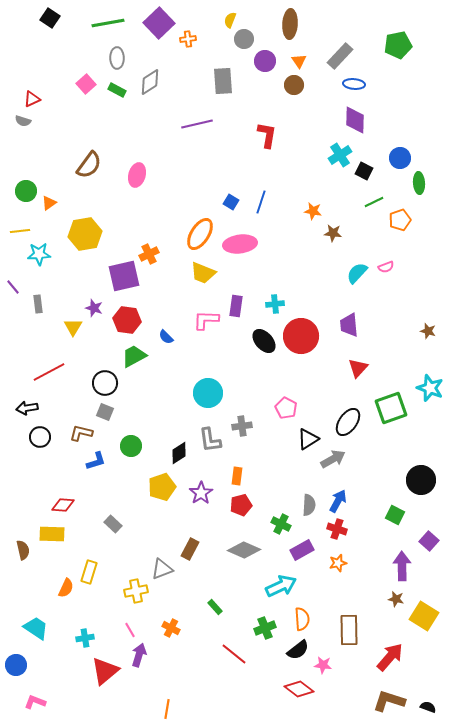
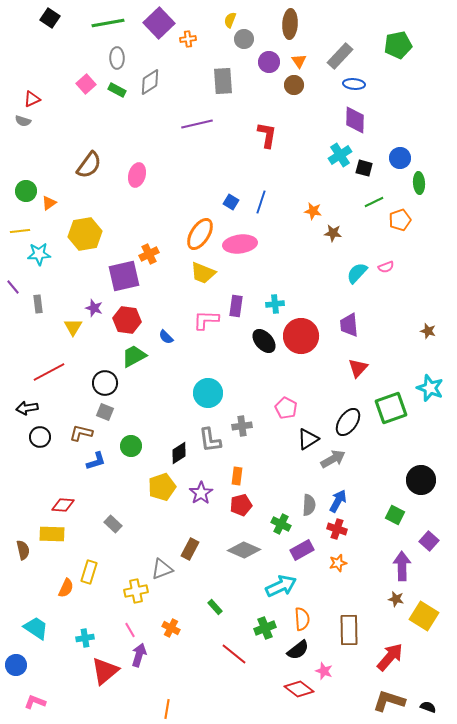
purple circle at (265, 61): moved 4 px right, 1 px down
black square at (364, 171): moved 3 px up; rotated 12 degrees counterclockwise
pink star at (323, 665): moved 1 px right, 6 px down; rotated 12 degrees clockwise
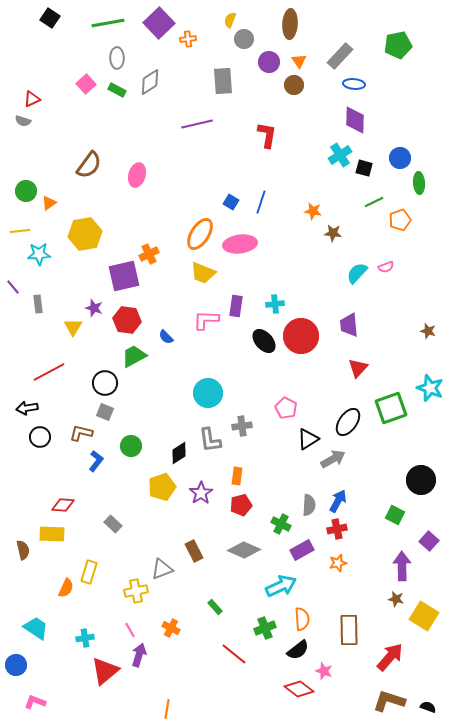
blue L-shape at (96, 461): rotated 35 degrees counterclockwise
red cross at (337, 529): rotated 30 degrees counterclockwise
brown rectangle at (190, 549): moved 4 px right, 2 px down; rotated 55 degrees counterclockwise
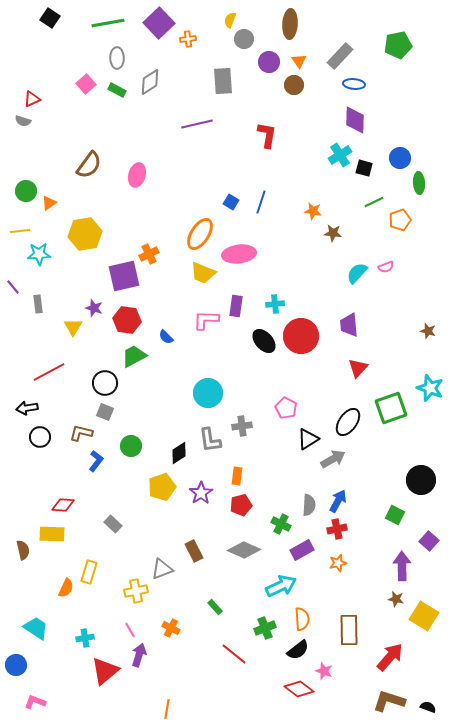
pink ellipse at (240, 244): moved 1 px left, 10 px down
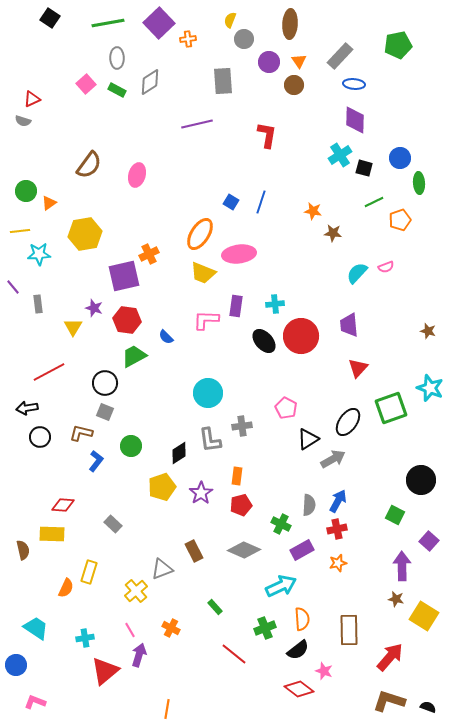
yellow cross at (136, 591): rotated 30 degrees counterclockwise
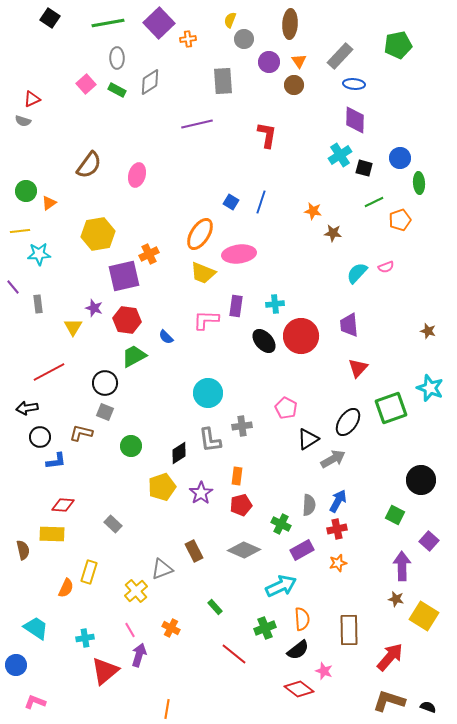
yellow hexagon at (85, 234): moved 13 px right
blue L-shape at (96, 461): moved 40 px left; rotated 45 degrees clockwise
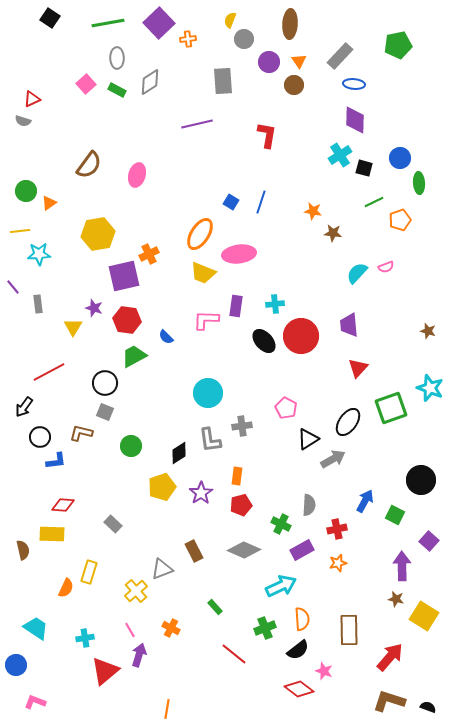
black arrow at (27, 408): moved 3 px left, 1 px up; rotated 45 degrees counterclockwise
blue arrow at (338, 501): moved 27 px right
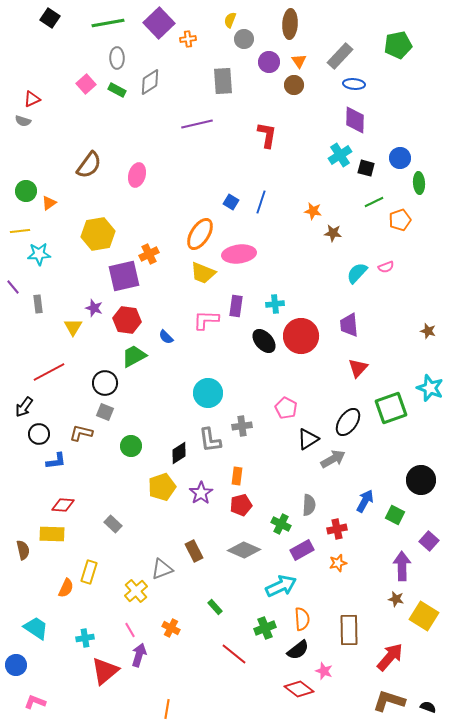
black square at (364, 168): moved 2 px right
black circle at (40, 437): moved 1 px left, 3 px up
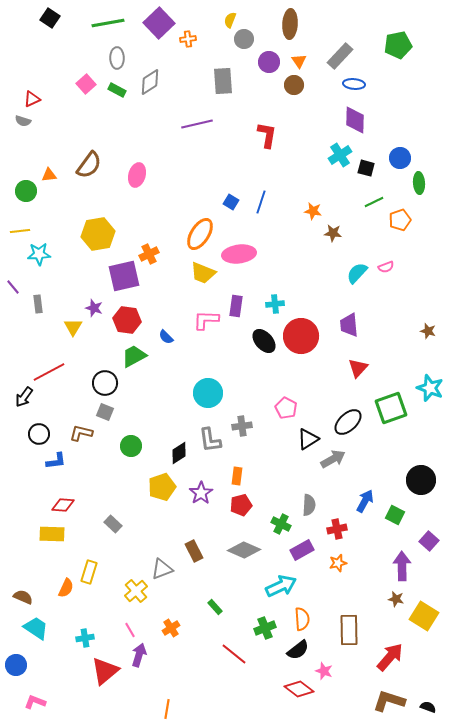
orange triangle at (49, 203): moved 28 px up; rotated 28 degrees clockwise
black arrow at (24, 407): moved 10 px up
black ellipse at (348, 422): rotated 12 degrees clockwise
brown semicircle at (23, 550): moved 47 px down; rotated 54 degrees counterclockwise
orange cross at (171, 628): rotated 30 degrees clockwise
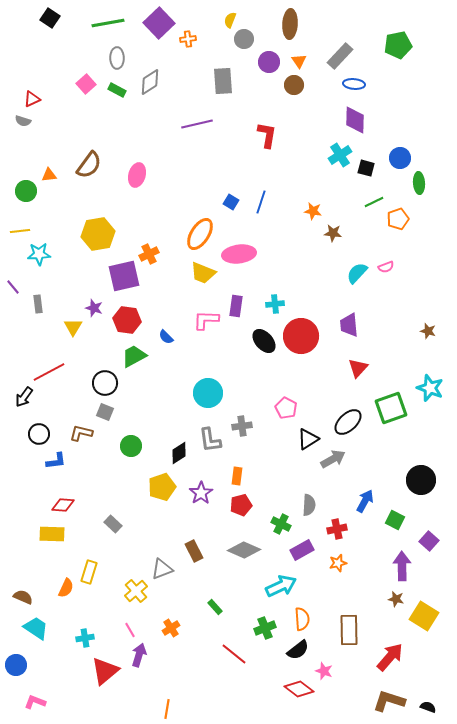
orange pentagon at (400, 220): moved 2 px left, 1 px up
green square at (395, 515): moved 5 px down
